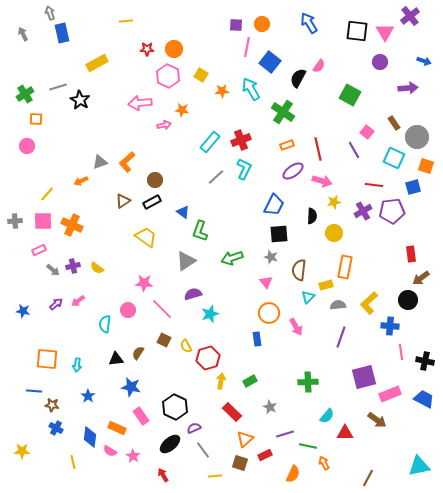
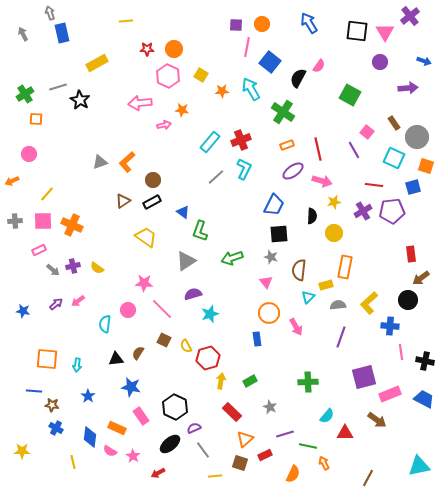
pink circle at (27, 146): moved 2 px right, 8 px down
brown circle at (155, 180): moved 2 px left
orange arrow at (81, 181): moved 69 px left
red arrow at (163, 475): moved 5 px left, 2 px up; rotated 88 degrees counterclockwise
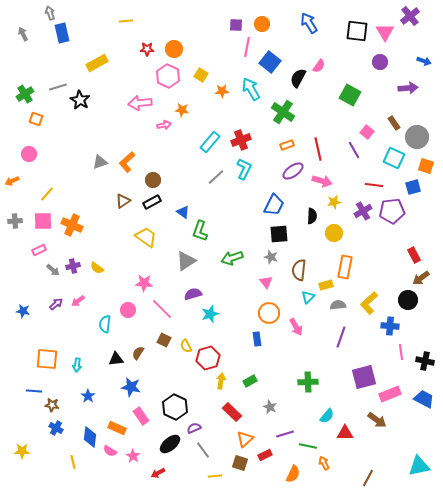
orange square at (36, 119): rotated 16 degrees clockwise
red rectangle at (411, 254): moved 3 px right, 1 px down; rotated 21 degrees counterclockwise
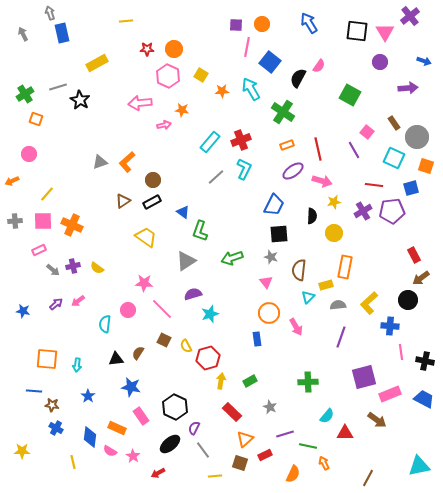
blue square at (413, 187): moved 2 px left, 1 px down
purple semicircle at (194, 428): rotated 40 degrees counterclockwise
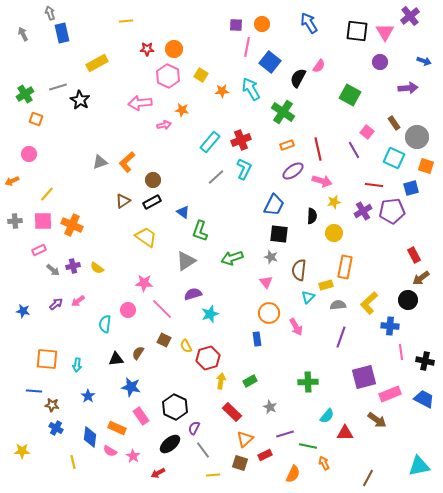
black square at (279, 234): rotated 12 degrees clockwise
yellow line at (215, 476): moved 2 px left, 1 px up
